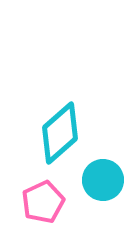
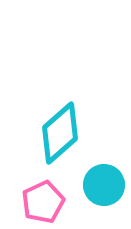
cyan circle: moved 1 px right, 5 px down
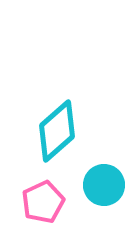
cyan diamond: moved 3 px left, 2 px up
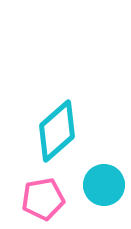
pink pentagon: moved 3 px up; rotated 15 degrees clockwise
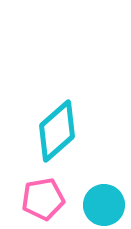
cyan circle: moved 20 px down
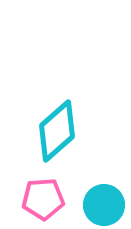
pink pentagon: rotated 6 degrees clockwise
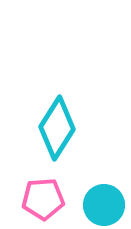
cyan diamond: moved 3 px up; rotated 16 degrees counterclockwise
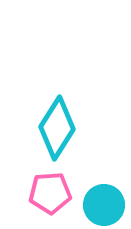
pink pentagon: moved 7 px right, 6 px up
